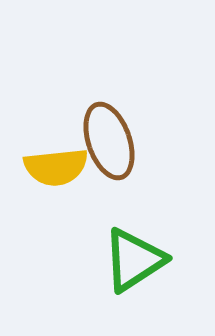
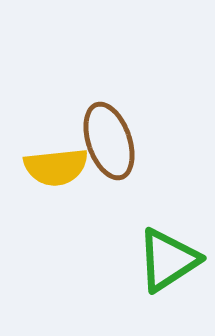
green triangle: moved 34 px right
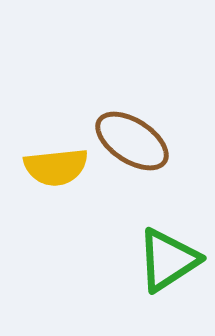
brown ellipse: moved 23 px right; rotated 38 degrees counterclockwise
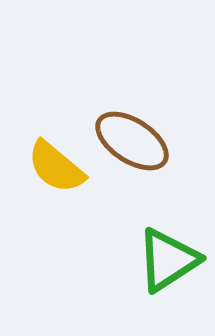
yellow semicircle: rotated 46 degrees clockwise
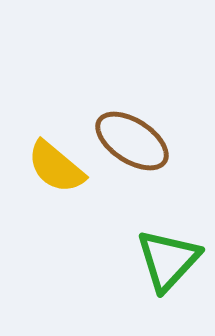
green triangle: rotated 14 degrees counterclockwise
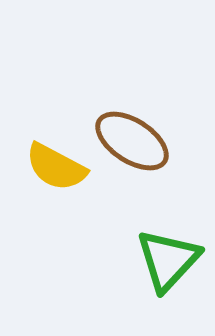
yellow semicircle: rotated 12 degrees counterclockwise
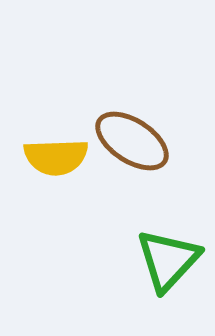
yellow semicircle: moved 10 px up; rotated 30 degrees counterclockwise
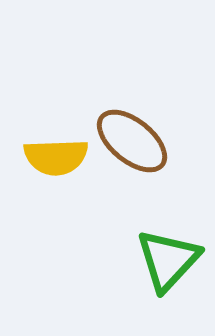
brown ellipse: rotated 6 degrees clockwise
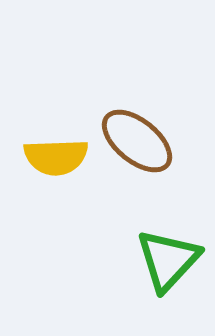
brown ellipse: moved 5 px right
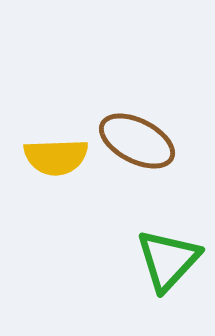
brown ellipse: rotated 12 degrees counterclockwise
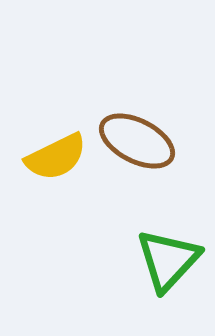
yellow semicircle: rotated 24 degrees counterclockwise
